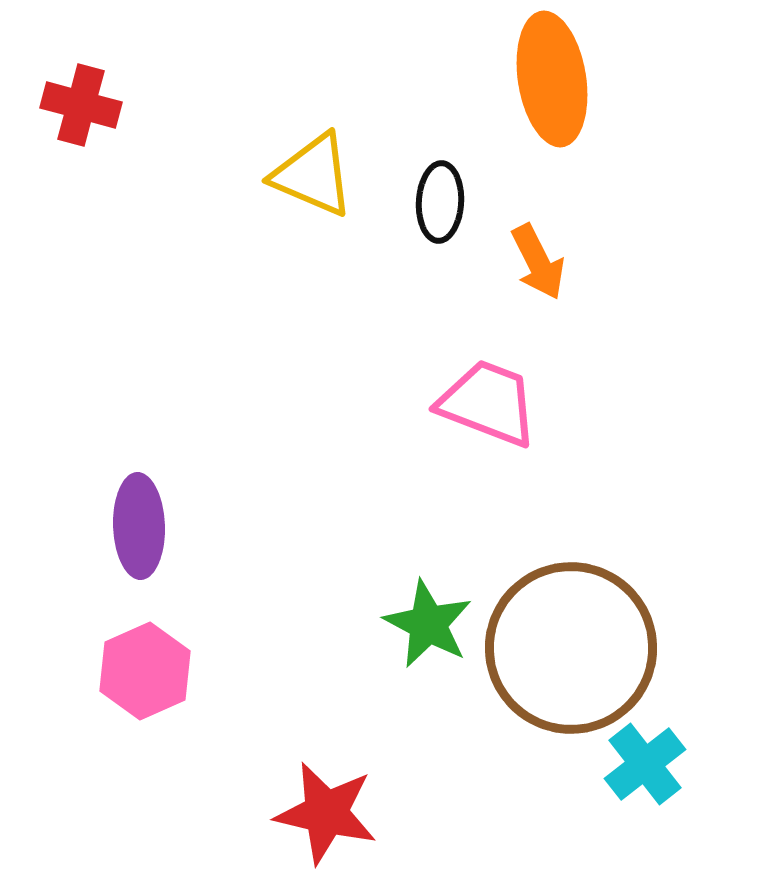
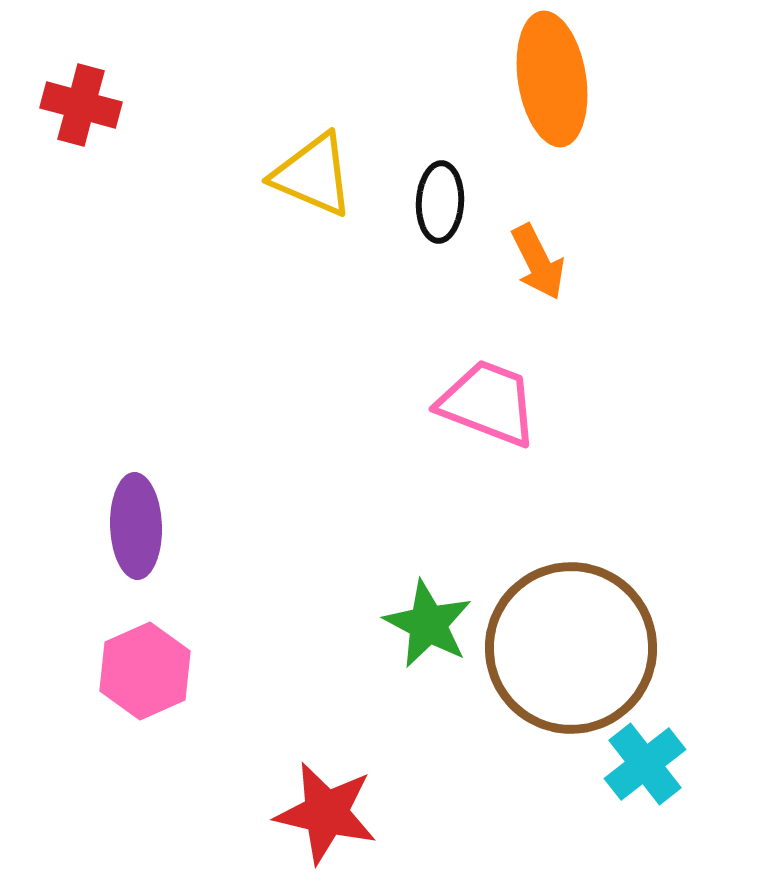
purple ellipse: moved 3 px left
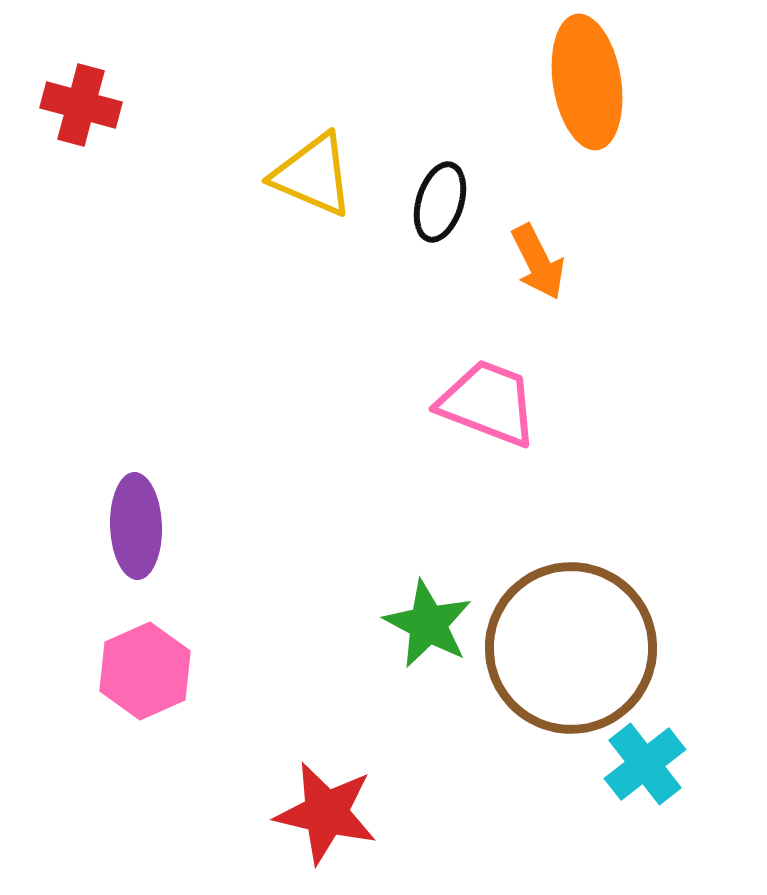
orange ellipse: moved 35 px right, 3 px down
black ellipse: rotated 14 degrees clockwise
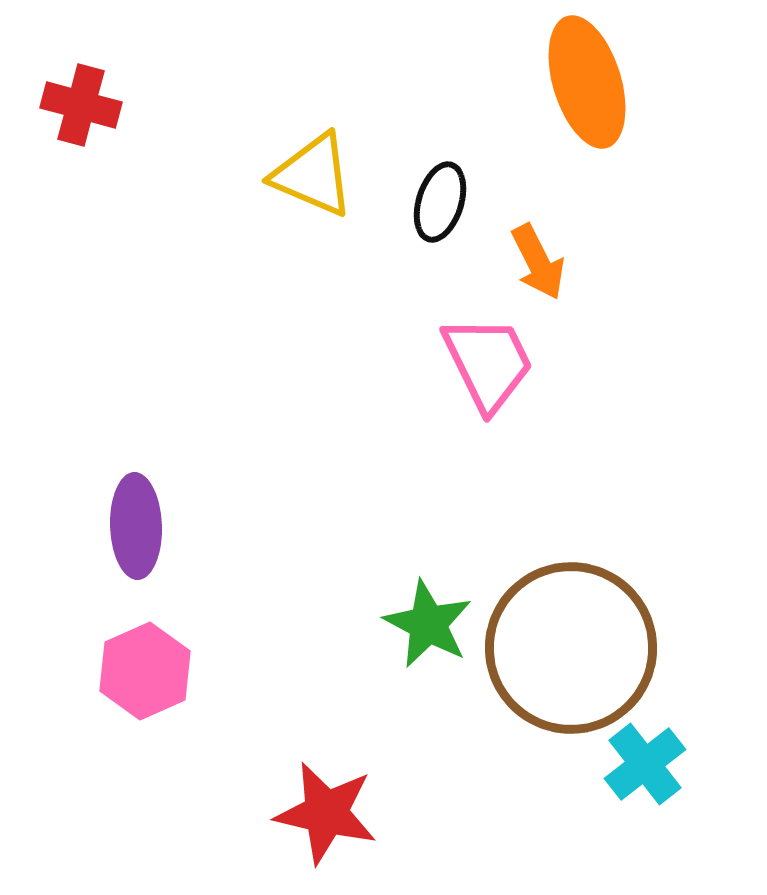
orange ellipse: rotated 8 degrees counterclockwise
pink trapezoid: moved 40 px up; rotated 43 degrees clockwise
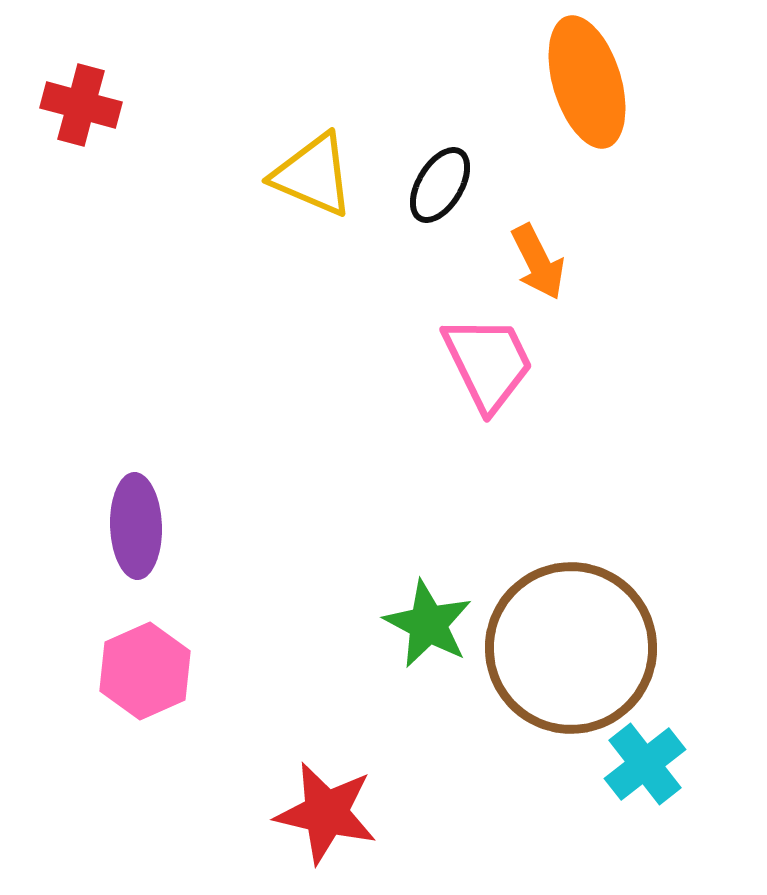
black ellipse: moved 17 px up; rotated 14 degrees clockwise
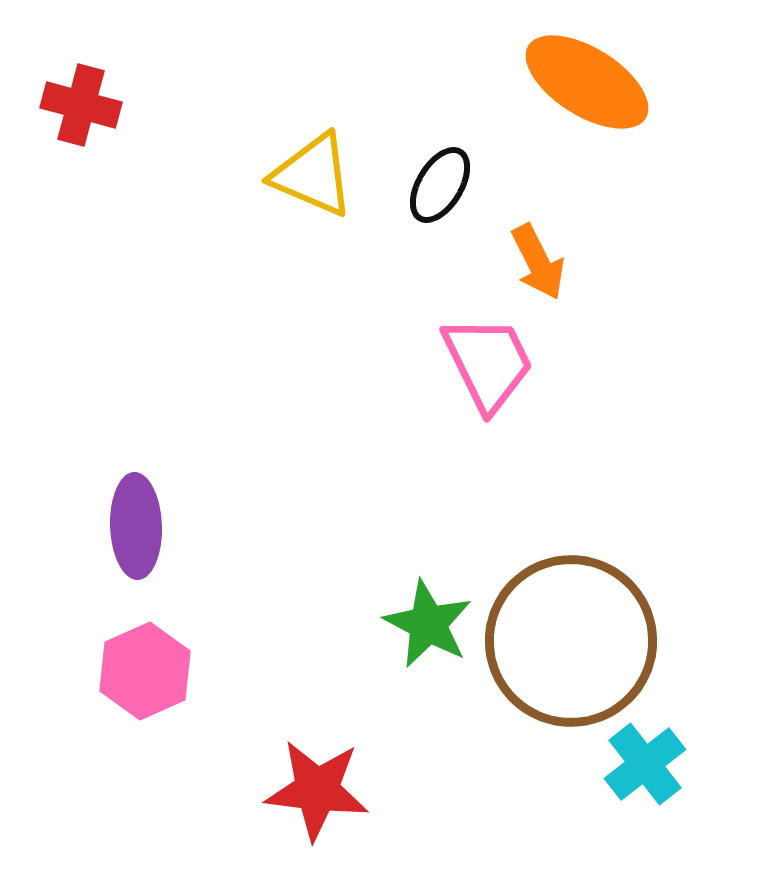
orange ellipse: rotated 41 degrees counterclockwise
brown circle: moved 7 px up
red star: moved 9 px left, 23 px up; rotated 6 degrees counterclockwise
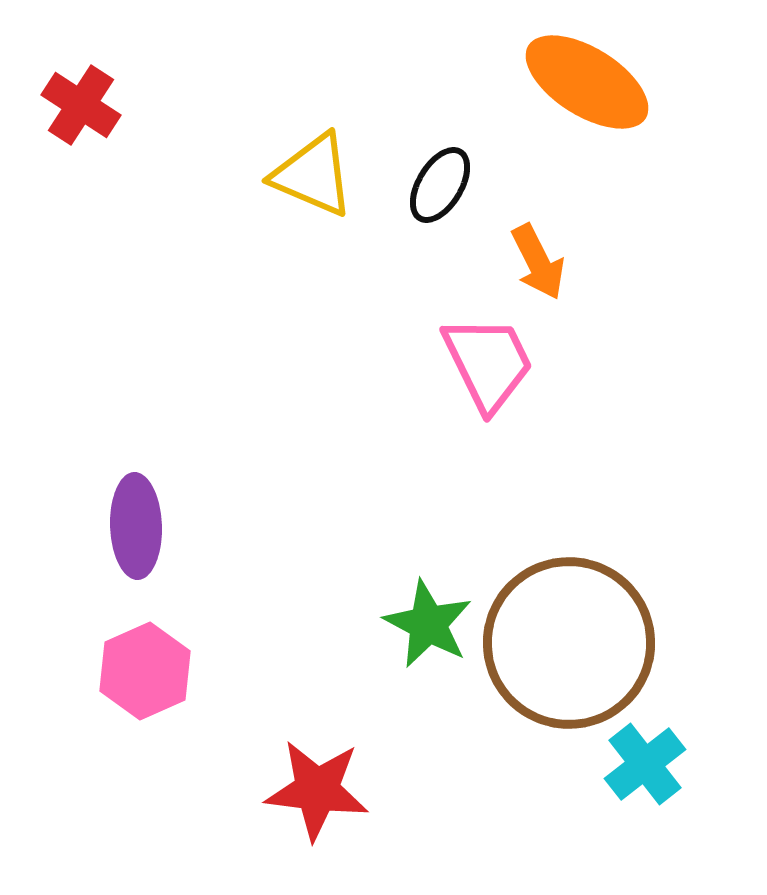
red cross: rotated 18 degrees clockwise
brown circle: moved 2 px left, 2 px down
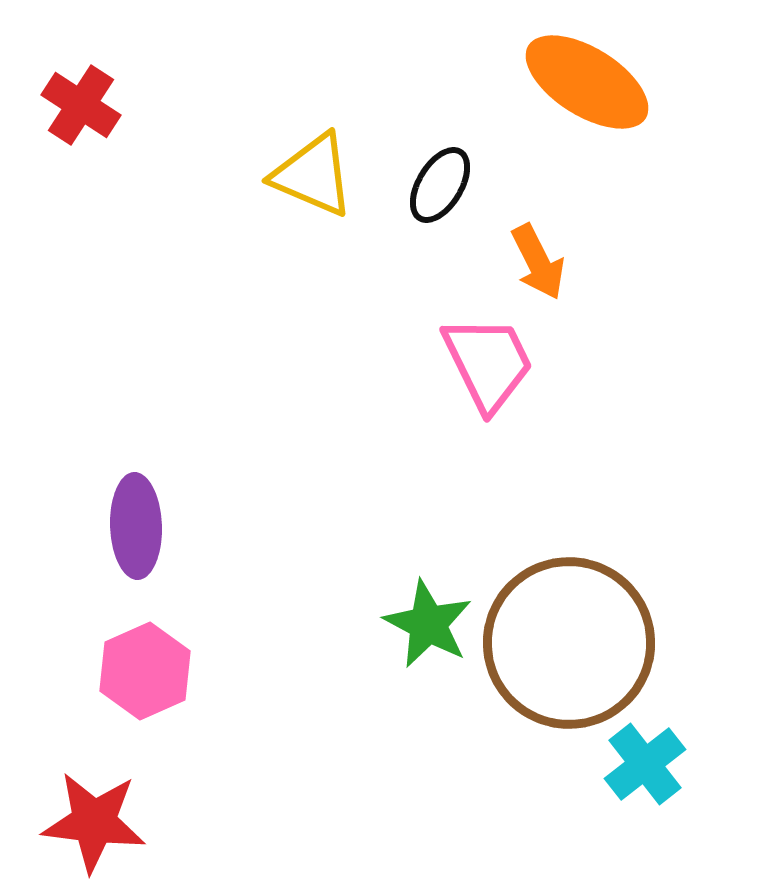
red star: moved 223 px left, 32 px down
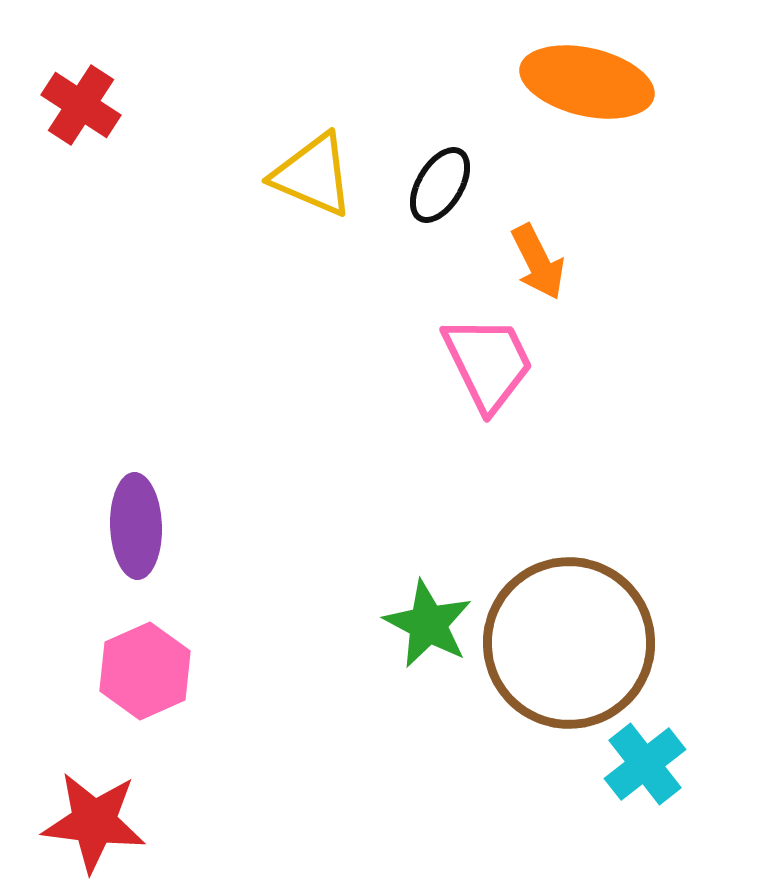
orange ellipse: rotated 19 degrees counterclockwise
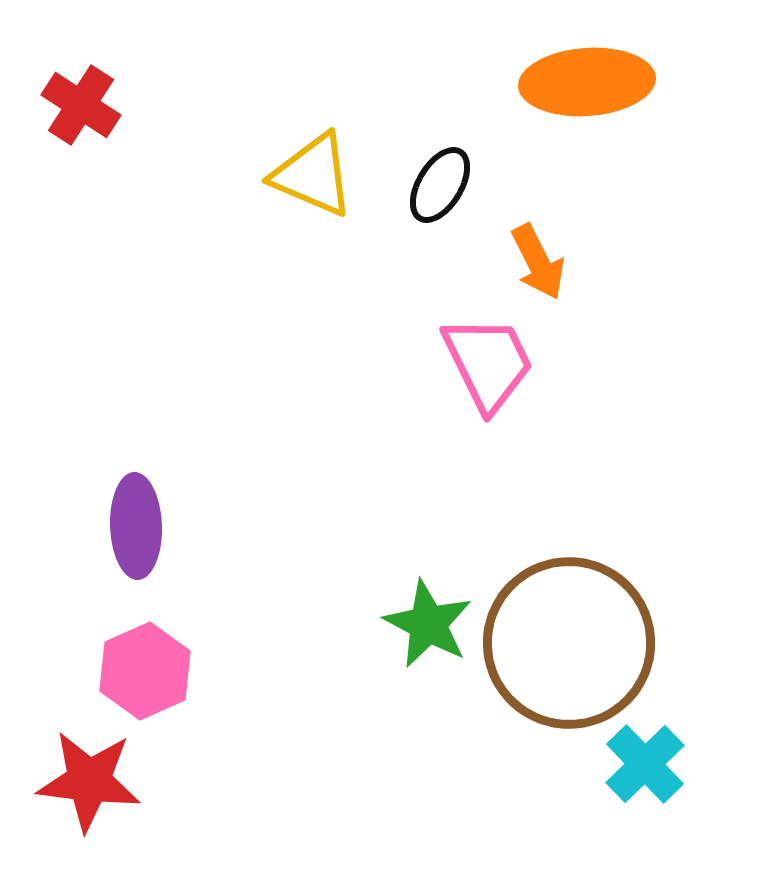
orange ellipse: rotated 17 degrees counterclockwise
cyan cross: rotated 6 degrees counterclockwise
red star: moved 5 px left, 41 px up
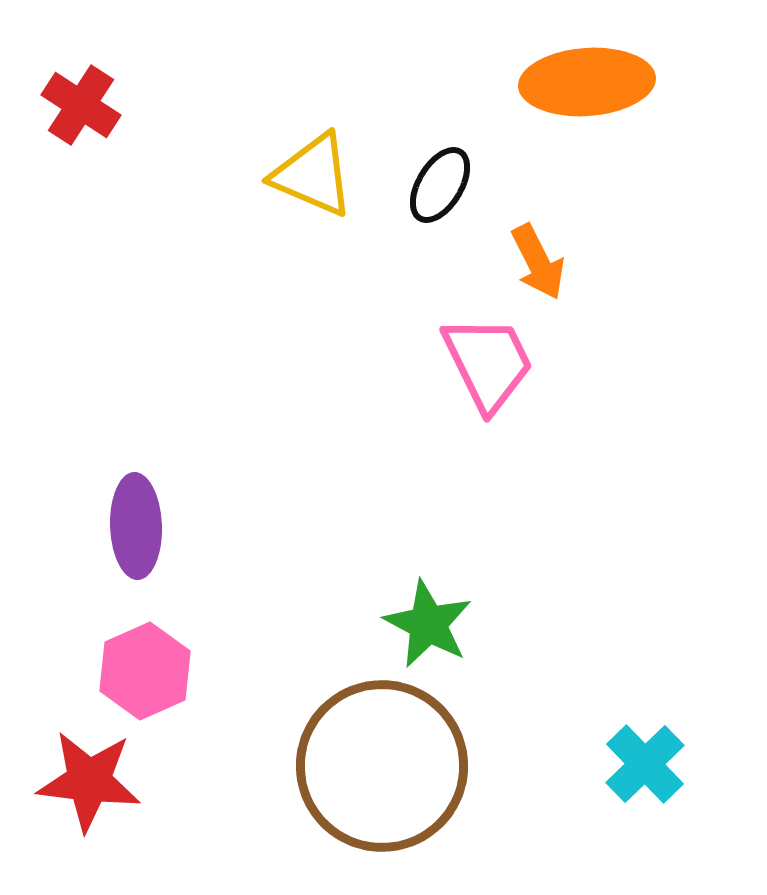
brown circle: moved 187 px left, 123 px down
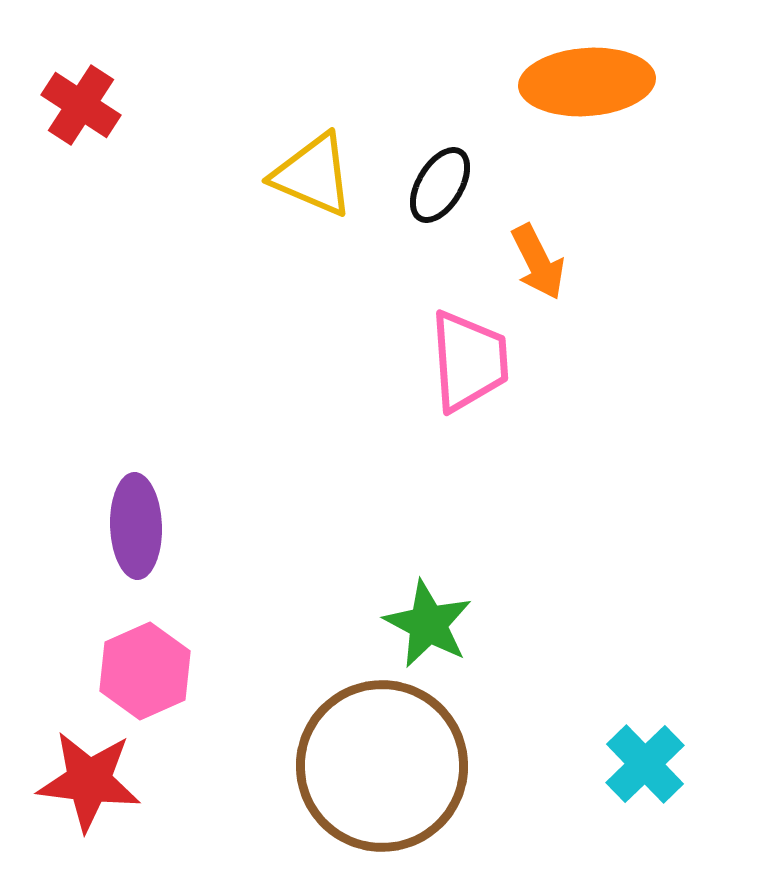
pink trapezoid: moved 19 px left, 2 px up; rotated 22 degrees clockwise
